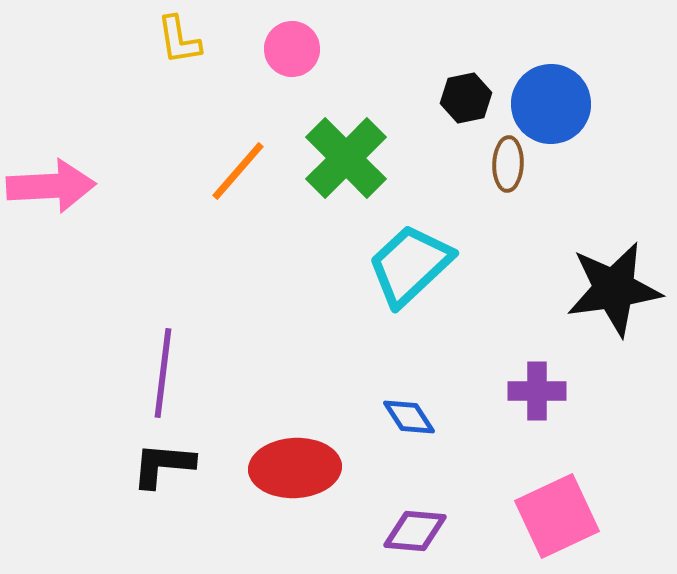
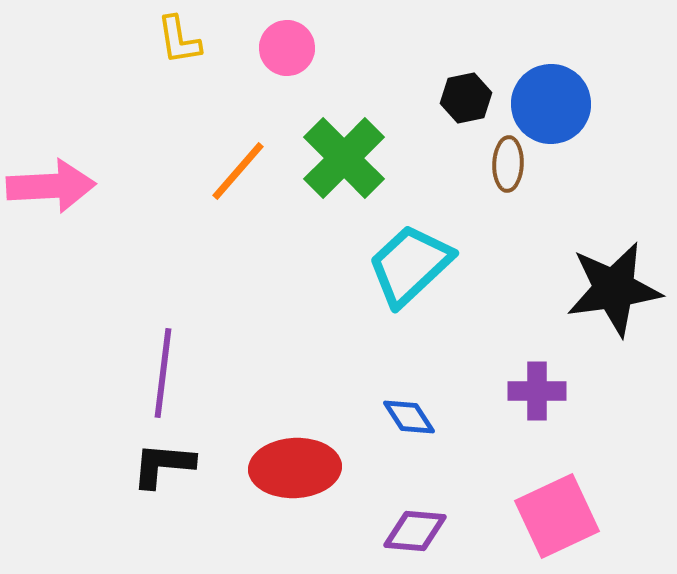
pink circle: moved 5 px left, 1 px up
green cross: moved 2 px left
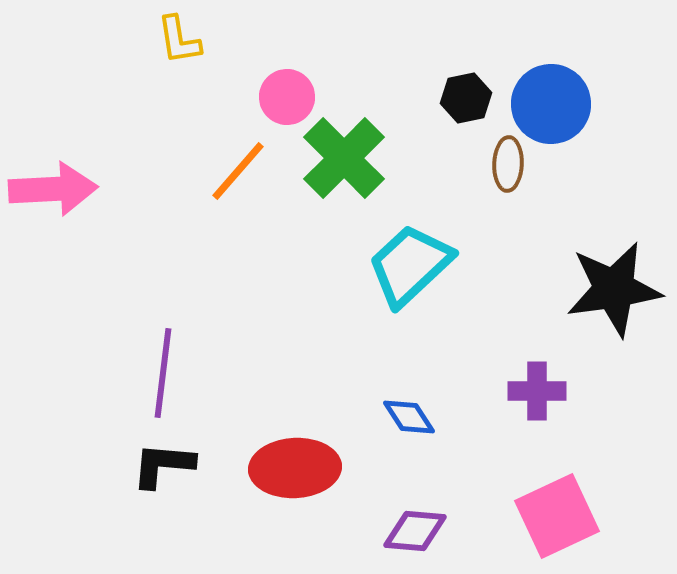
pink circle: moved 49 px down
pink arrow: moved 2 px right, 3 px down
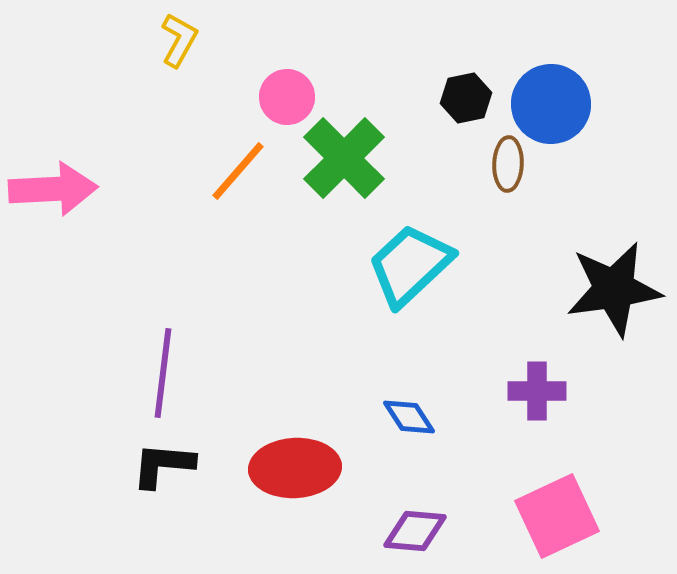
yellow L-shape: rotated 142 degrees counterclockwise
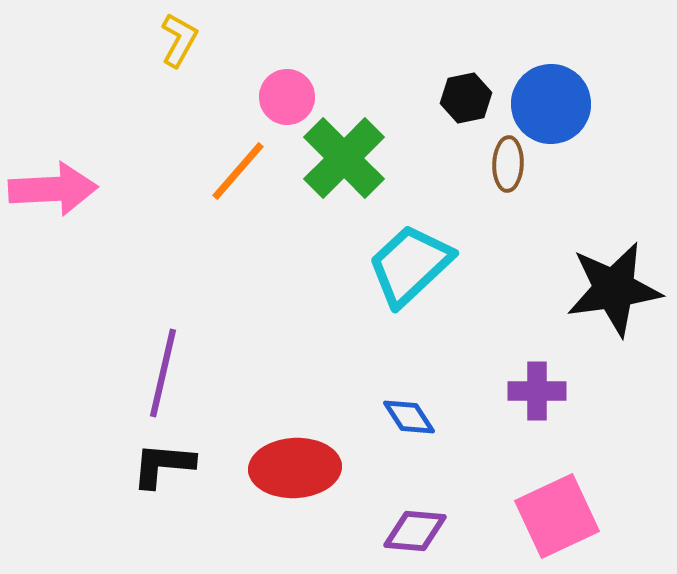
purple line: rotated 6 degrees clockwise
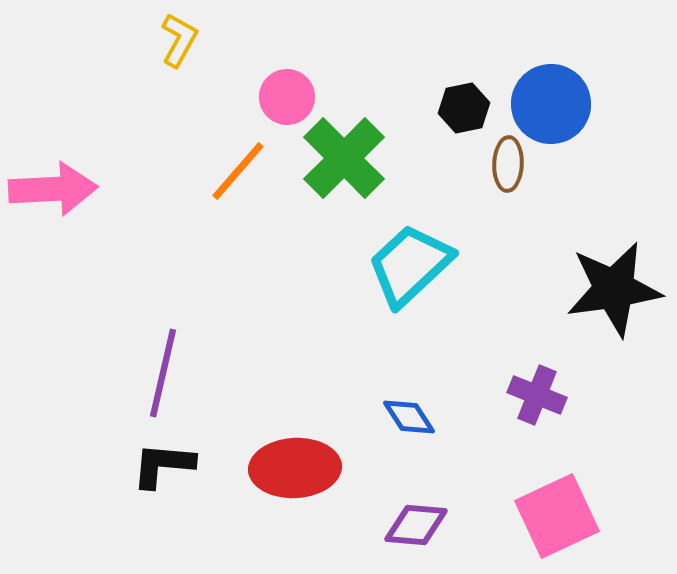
black hexagon: moved 2 px left, 10 px down
purple cross: moved 4 px down; rotated 22 degrees clockwise
purple diamond: moved 1 px right, 6 px up
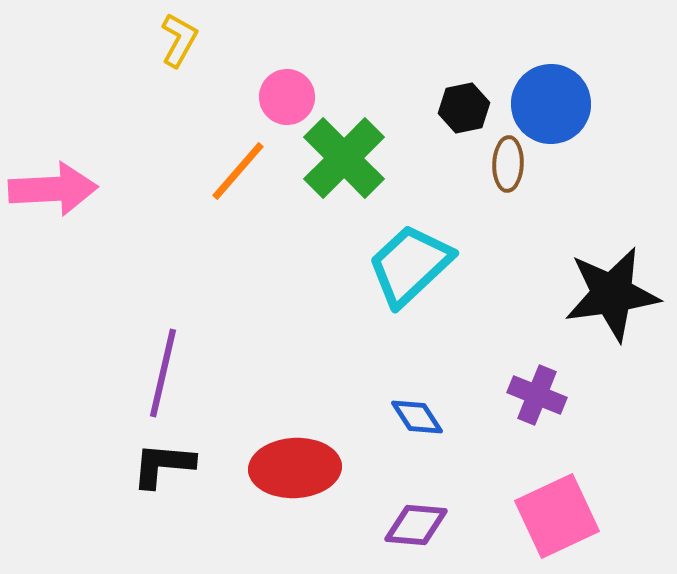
black star: moved 2 px left, 5 px down
blue diamond: moved 8 px right
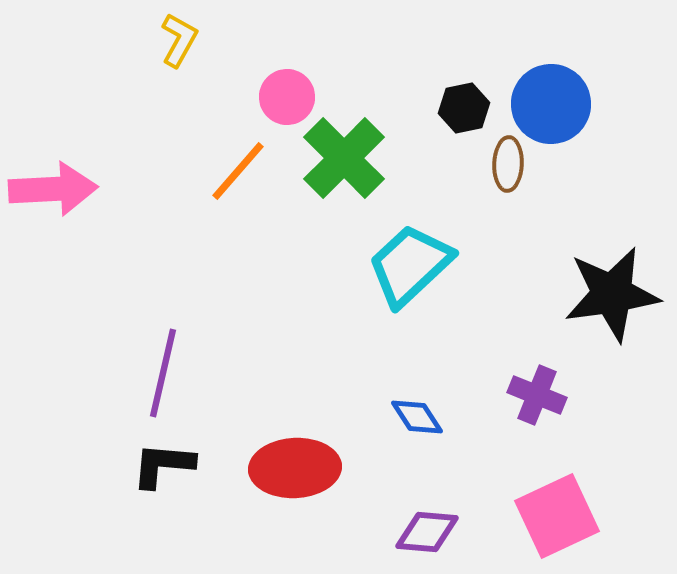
purple diamond: moved 11 px right, 7 px down
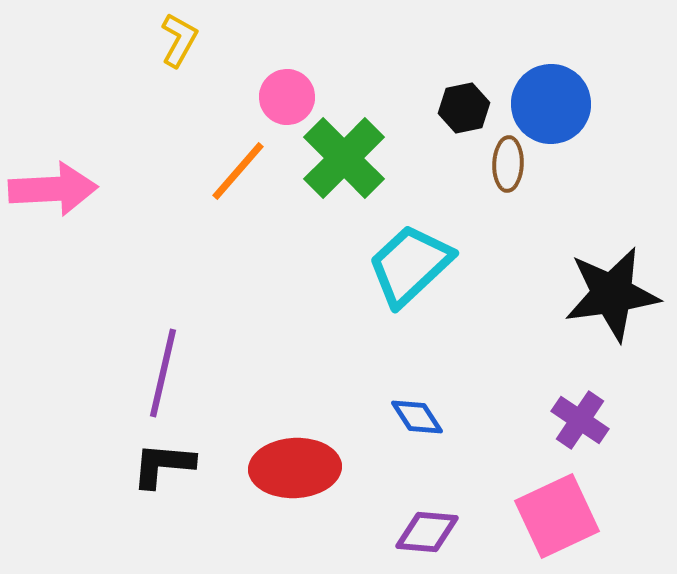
purple cross: moved 43 px right, 25 px down; rotated 12 degrees clockwise
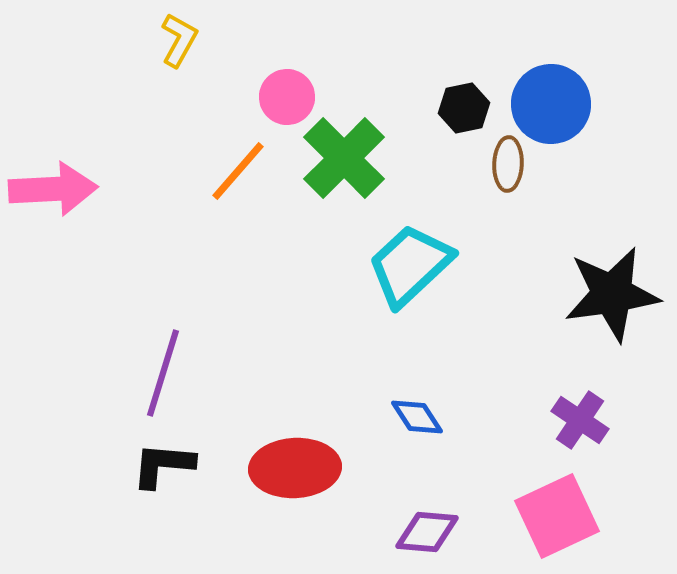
purple line: rotated 4 degrees clockwise
